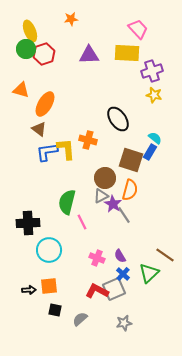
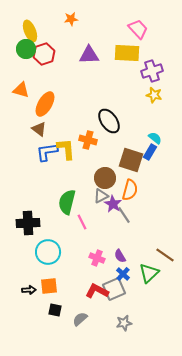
black ellipse: moved 9 px left, 2 px down
cyan circle: moved 1 px left, 2 px down
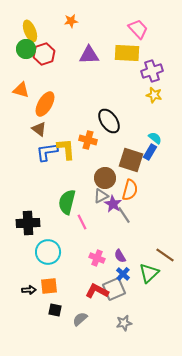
orange star: moved 2 px down
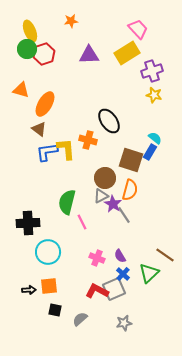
green circle: moved 1 px right
yellow rectangle: rotated 35 degrees counterclockwise
